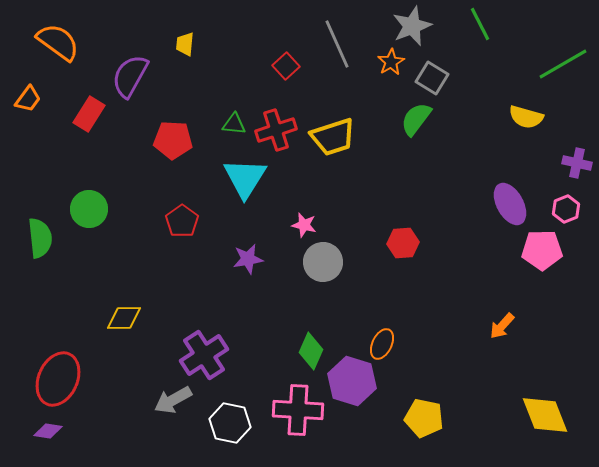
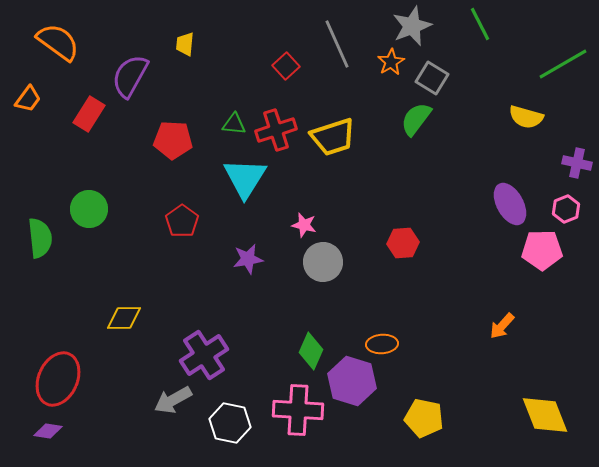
orange ellipse at (382, 344): rotated 60 degrees clockwise
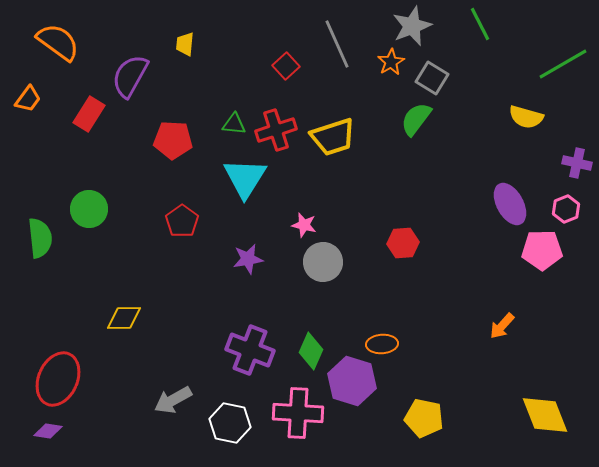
purple cross at (204, 355): moved 46 px right, 5 px up; rotated 36 degrees counterclockwise
pink cross at (298, 410): moved 3 px down
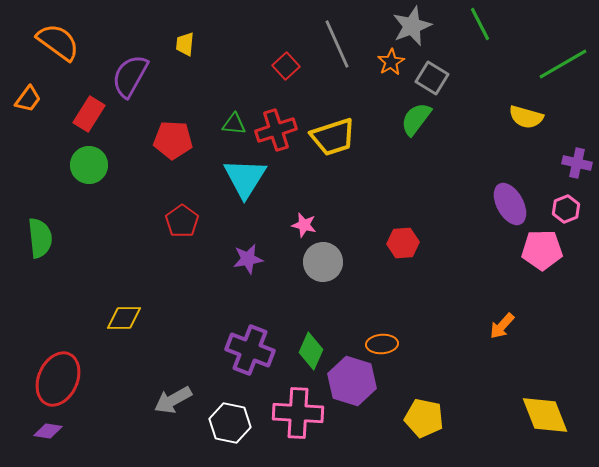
green circle at (89, 209): moved 44 px up
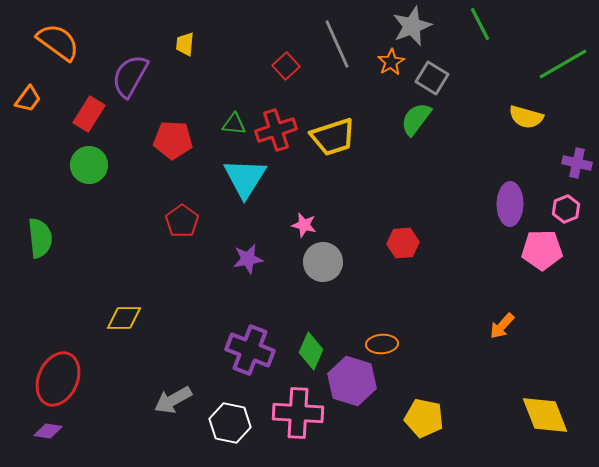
purple ellipse at (510, 204): rotated 30 degrees clockwise
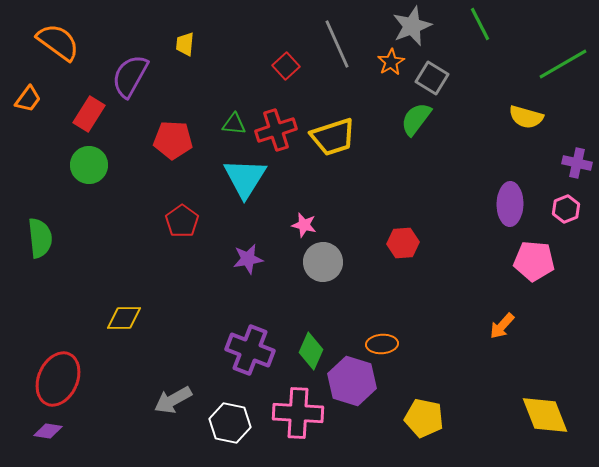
pink pentagon at (542, 250): moved 8 px left, 11 px down; rotated 6 degrees clockwise
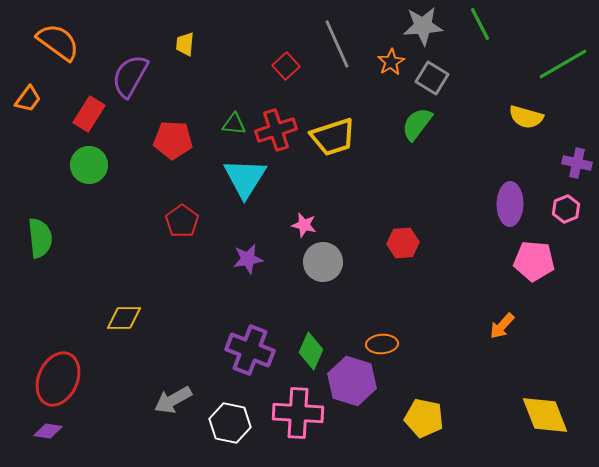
gray star at (412, 26): moved 11 px right; rotated 18 degrees clockwise
green semicircle at (416, 119): moved 1 px right, 5 px down
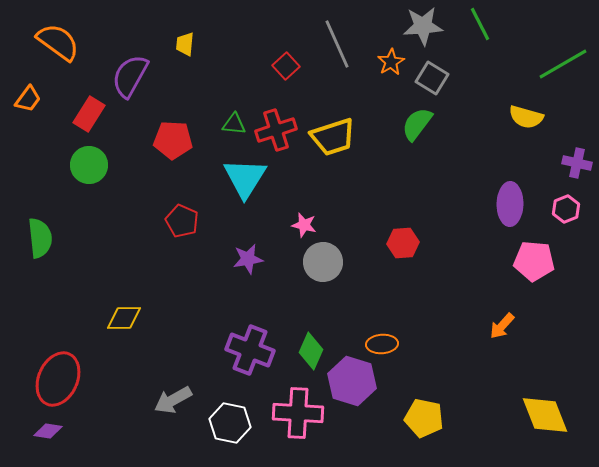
red pentagon at (182, 221): rotated 12 degrees counterclockwise
